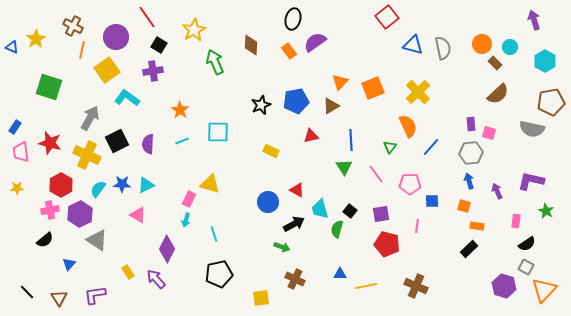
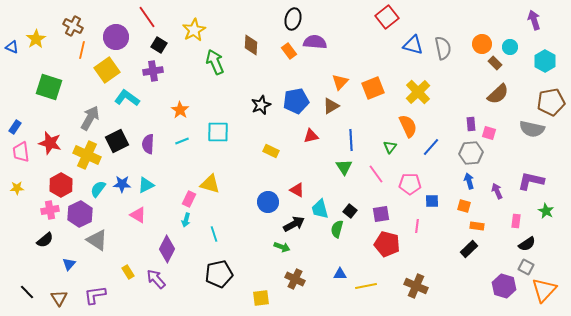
purple semicircle at (315, 42): rotated 40 degrees clockwise
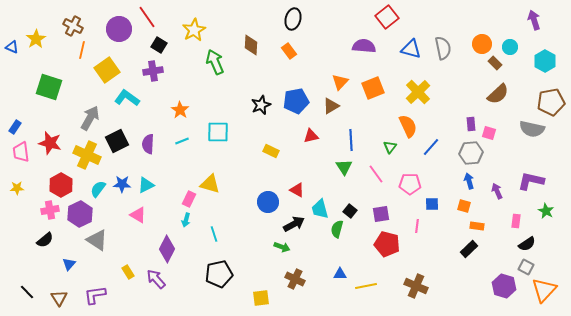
purple circle at (116, 37): moved 3 px right, 8 px up
purple semicircle at (315, 42): moved 49 px right, 4 px down
blue triangle at (413, 45): moved 2 px left, 4 px down
blue square at (432, 201): moved 3 px down
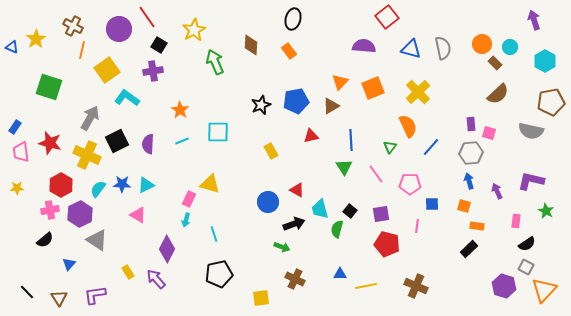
gray semicircle at (532, 129): moved 1 px left, 2 px down
yellow rectangle at (271, 151): rotated 35 degrees clockwise
black arrow at (294, 224): rotated 10 degrees clockwise
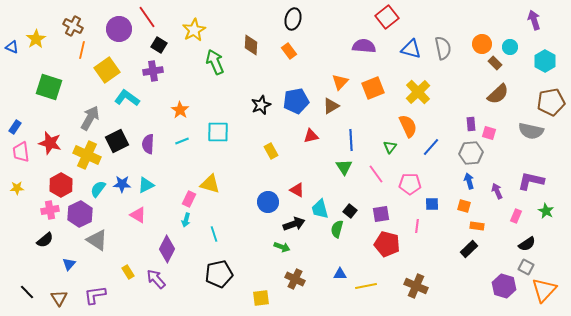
pink rectangle at (516, 221): moved 5 px up; rotated 16 degrees clockwise
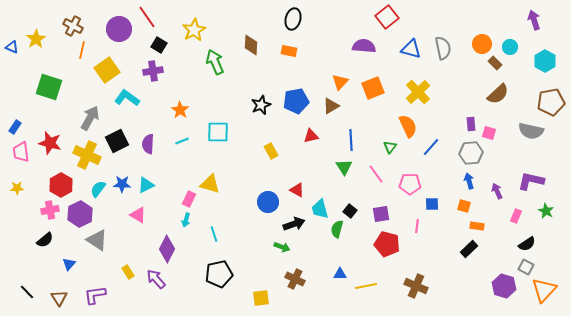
orange rectangle at (289, 51): rotated 42 degrees counterclockwise
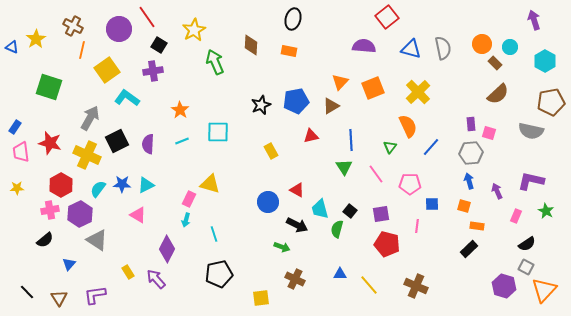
black arrow at (294, 224): moved 3 px right, 1 px down; rotated 45 degrees clockwise
yellow line at (366, 286): moved 3 px right, 1 px up; rotated 60 degrees clockwise
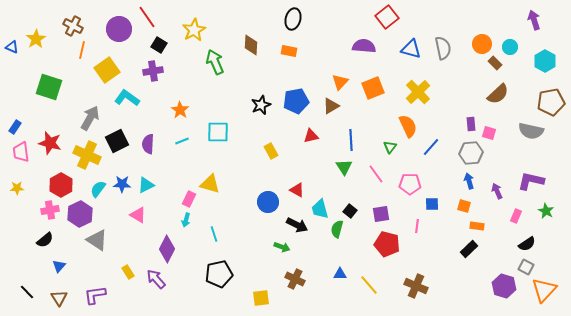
blue triangle at (69, 264): moved 10 px left, 2 px down
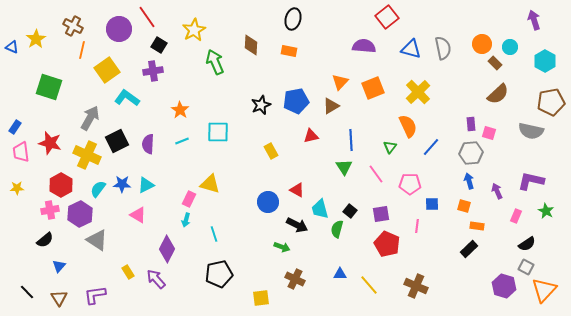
red pentagon at (387, 244): rotated 10 degrees clockwise
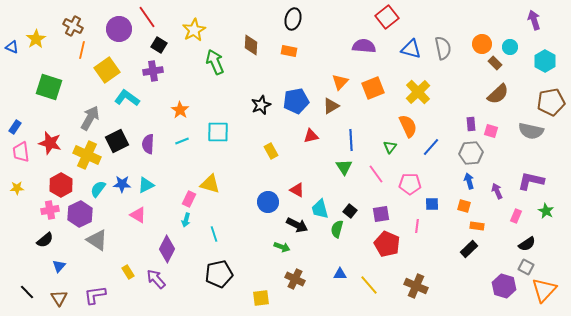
pink square at (489, 133): moved 2 px right, 2 px up
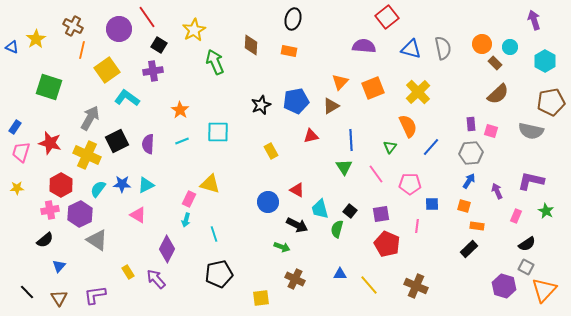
pink trapezoid at (21, 152): rotated 25 degrees clockwise
blue arrow at (469, 181): rotated 49 degrees clockwise
